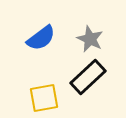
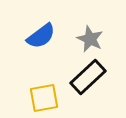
blue semicircle: moved 2 px up
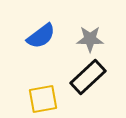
gray star: rotated 24 degrees counterclockwise
yellow square: moved 1 px left, 1 px down
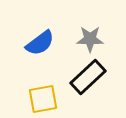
blue semicircle: moved 1 px left, 7 px down
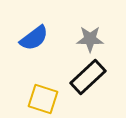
blue semicircle: moved 6 px left, 5 px up
yellow square: rotated 28 degrees clockwise
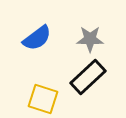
blue semicircle: moved 3 px right
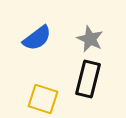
gray star: rotated 24 degrees clockwise
black rectangle: moved 2 px down; rotated 33 degrees counterclockwise
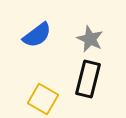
blue semicircle: moved 3 px up
yellow square: rotated 12 degrees clockwise
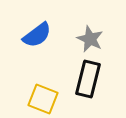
yellow square: rotated 8 degrees counterclockwise
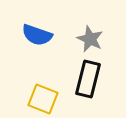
blue semicircle: rotated 56 degrees clockwise
